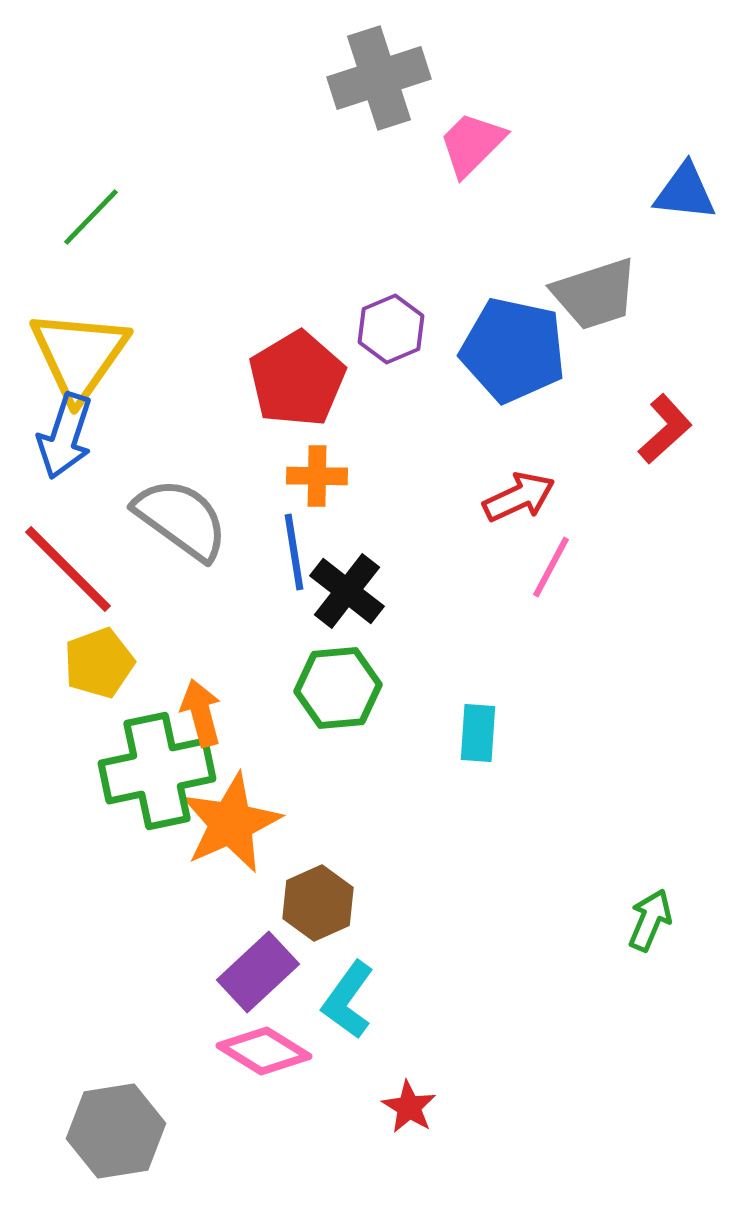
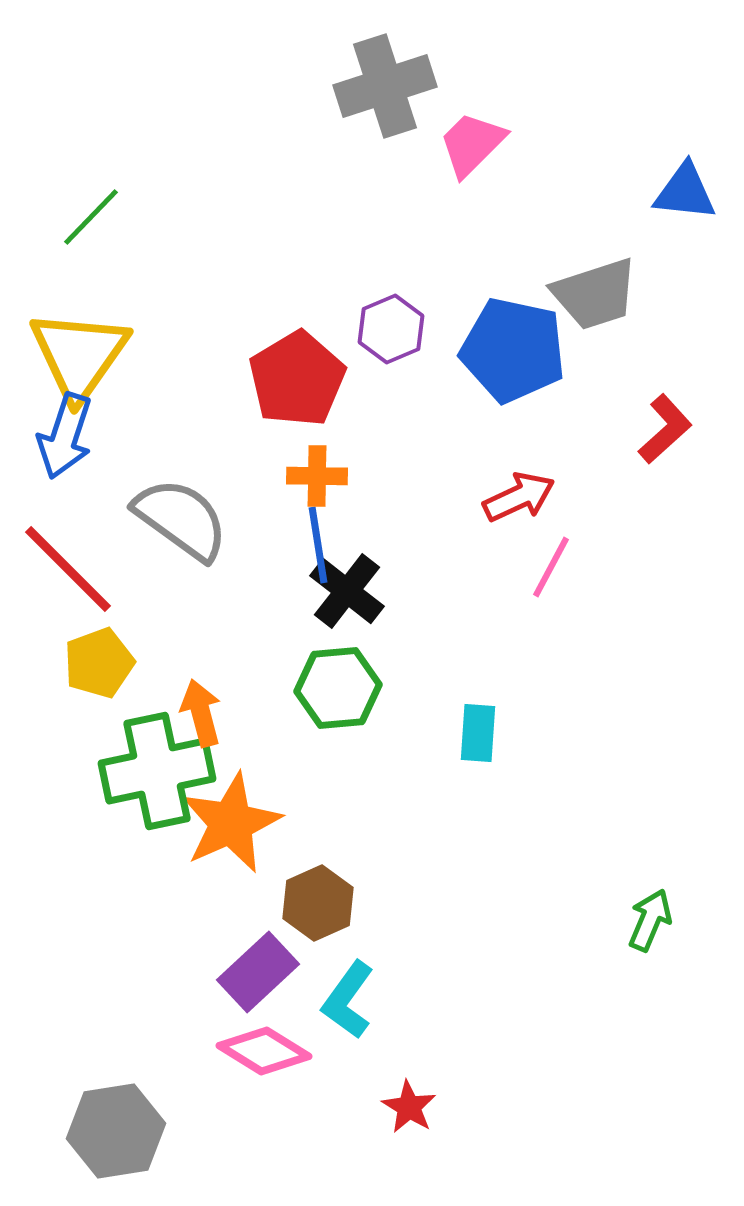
gray cross: moved 6 px right, 8 px down
blue line: moved 24 px right, 7 px up
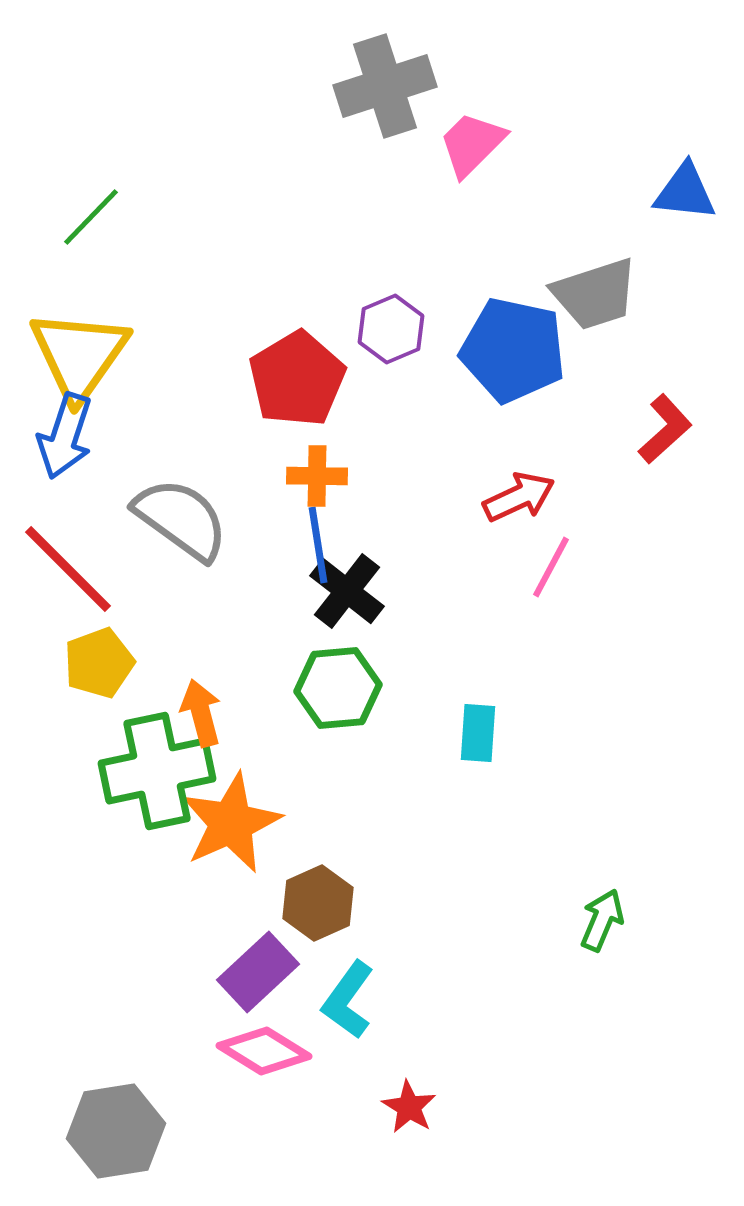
green arrow: moved 48 px left
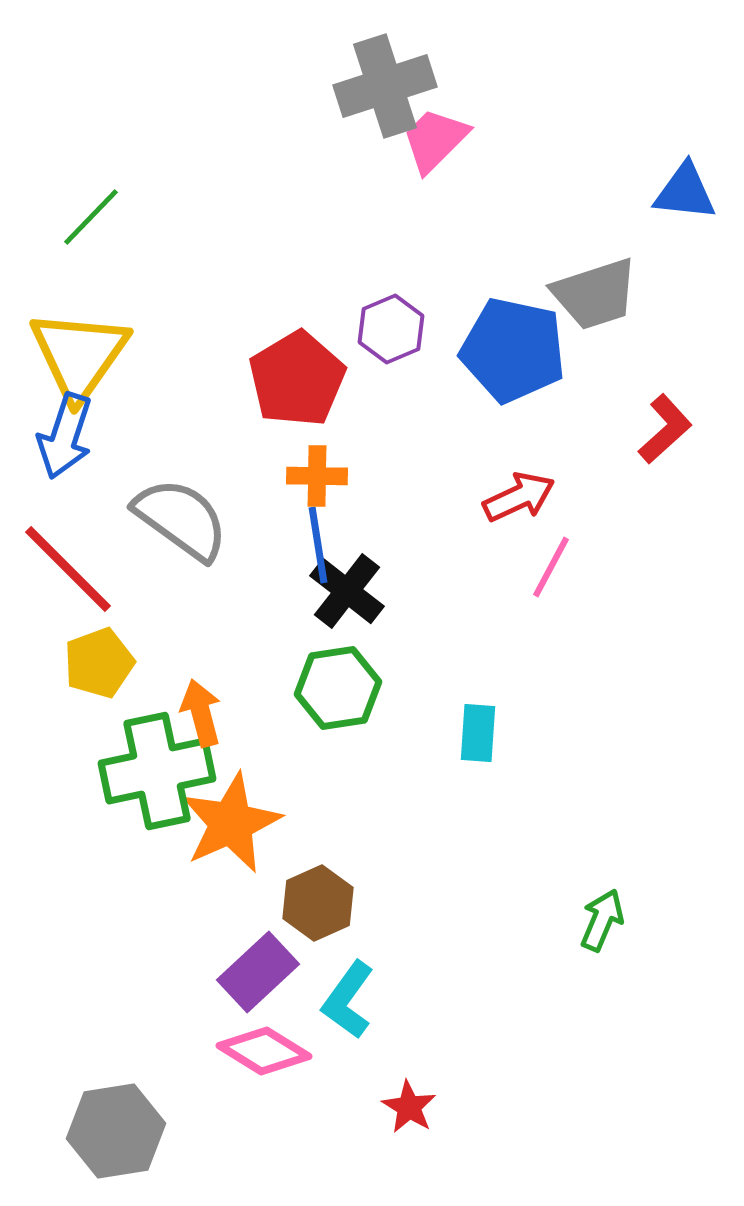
pink trapezoid: moved 37 px left, 4 px up
green hexagon: rotated 4 degrees counterclockwise
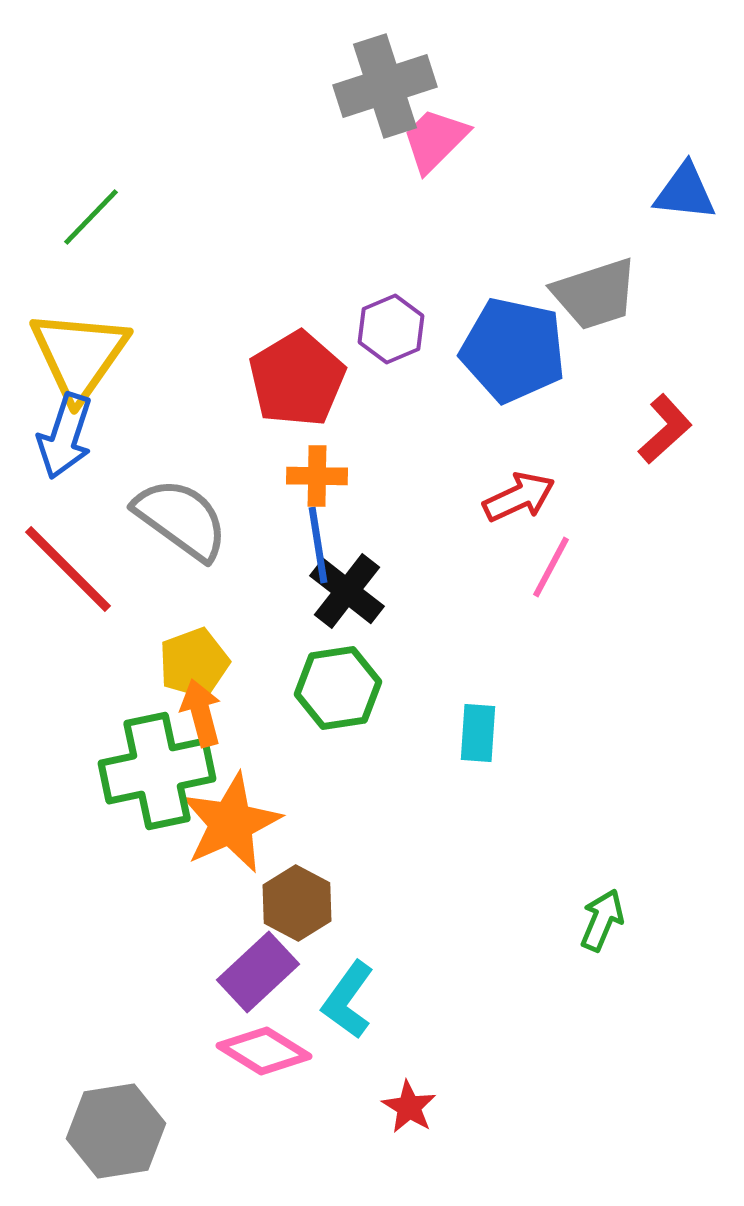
yellow pentagon: moved 95 px right
brown hexagon: moved 21 px left; rotated 8 degrees counterclockwise
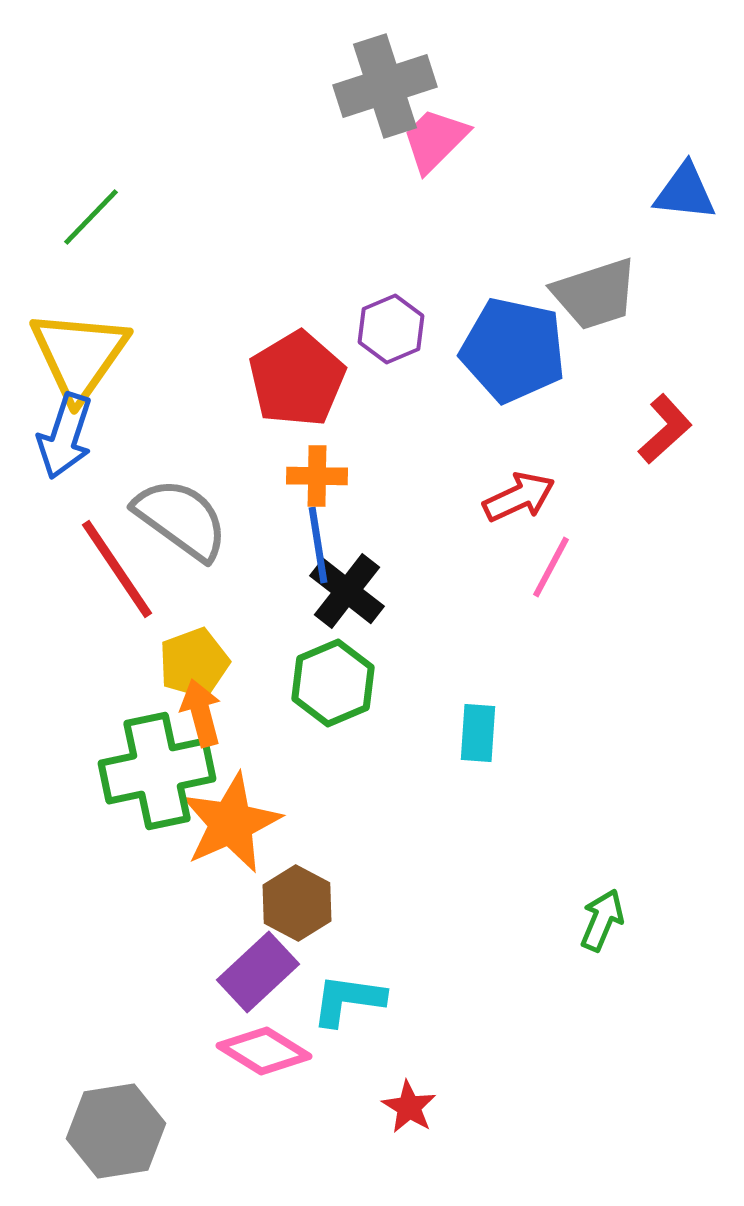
red line: moved 49 px right; rotated 11 degrees clockwise
green hexagon: moved 5 px left, 5 px up; rotated 14 degrees counterclockwise
cyan L-shape: rotated 62 degrees clockwise
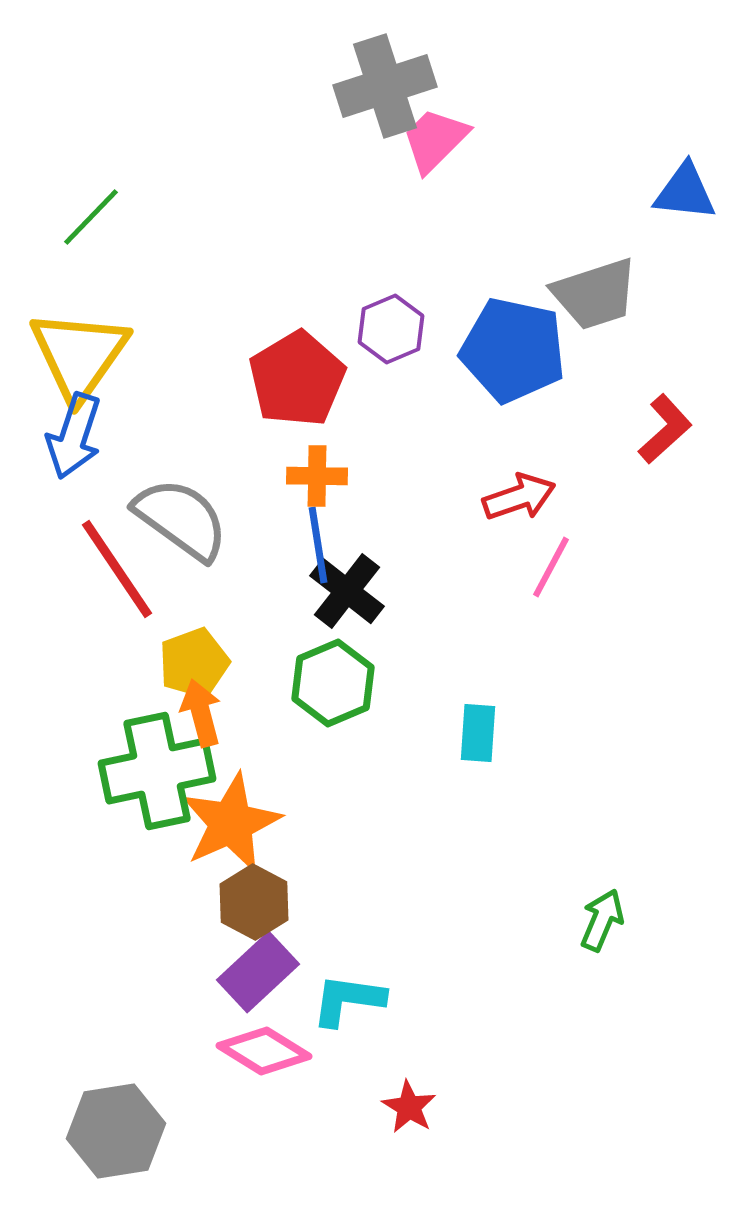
blue arrow: moved 9 px right
red arrow: rotated 6 degrees clockwise
brown hexagon: moved 43 px left, 1 px up
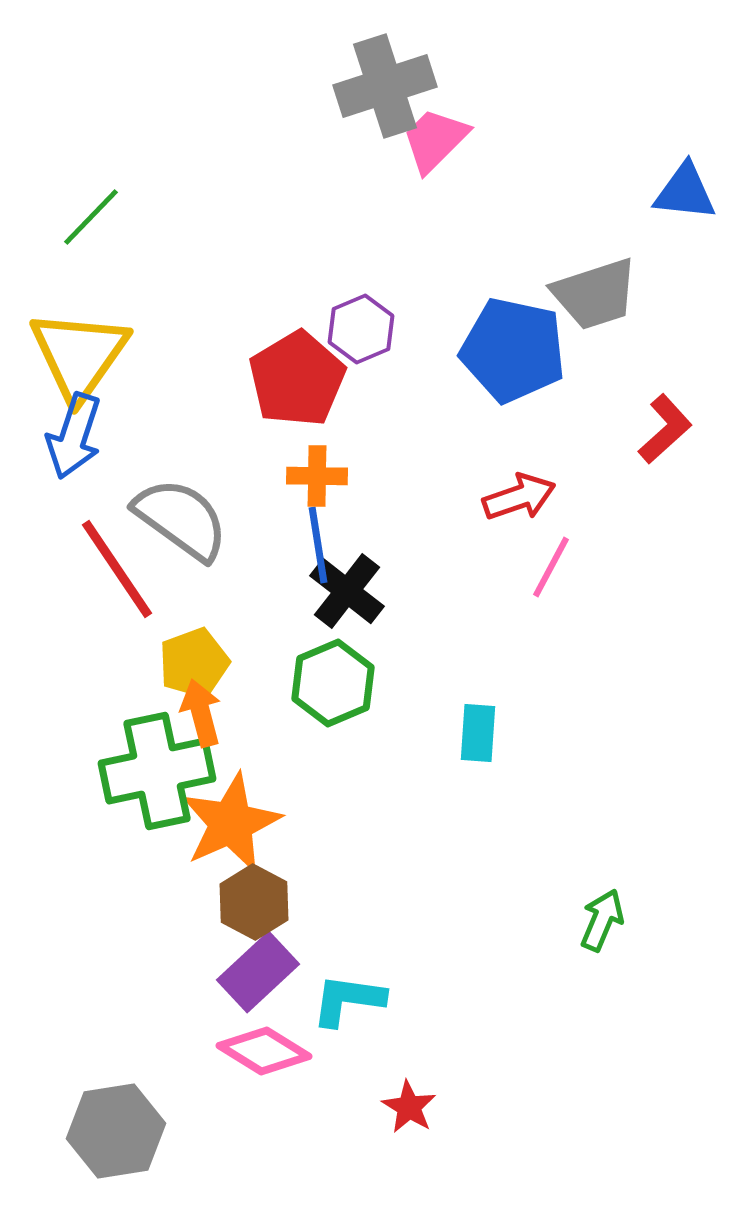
purple hexagon: moved 30 px left
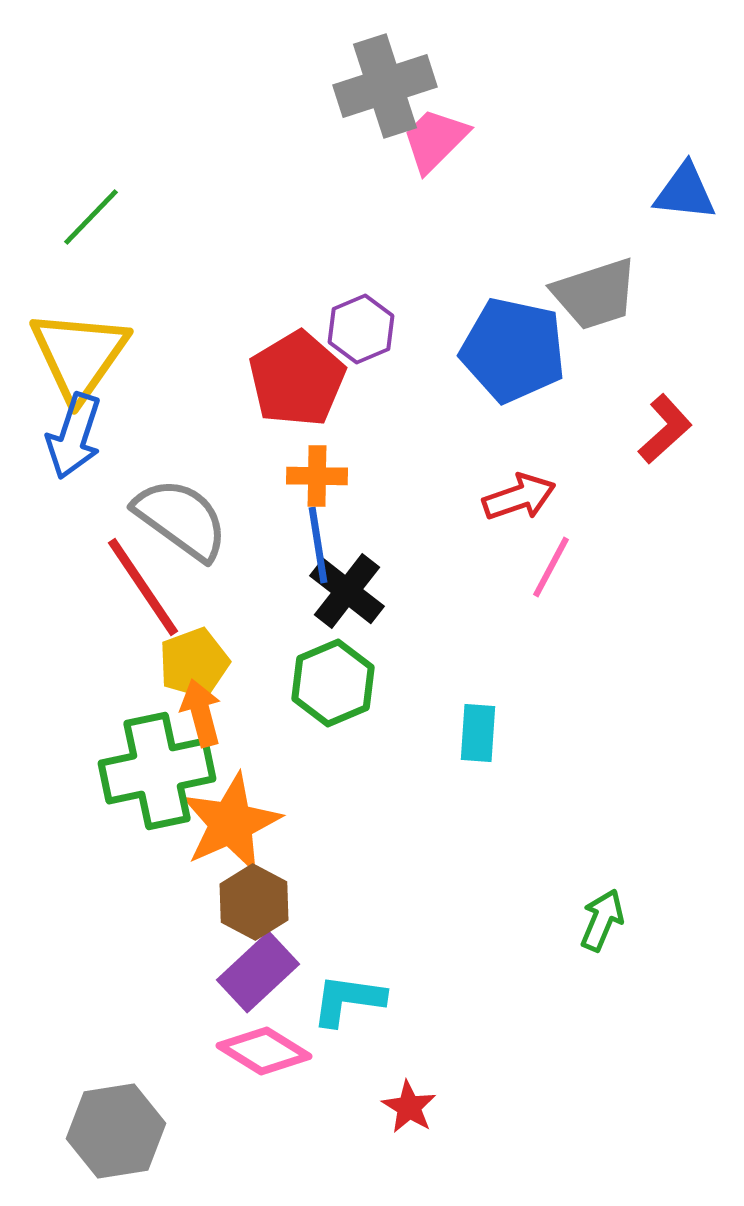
red line: moved 26 px right, 18 px down
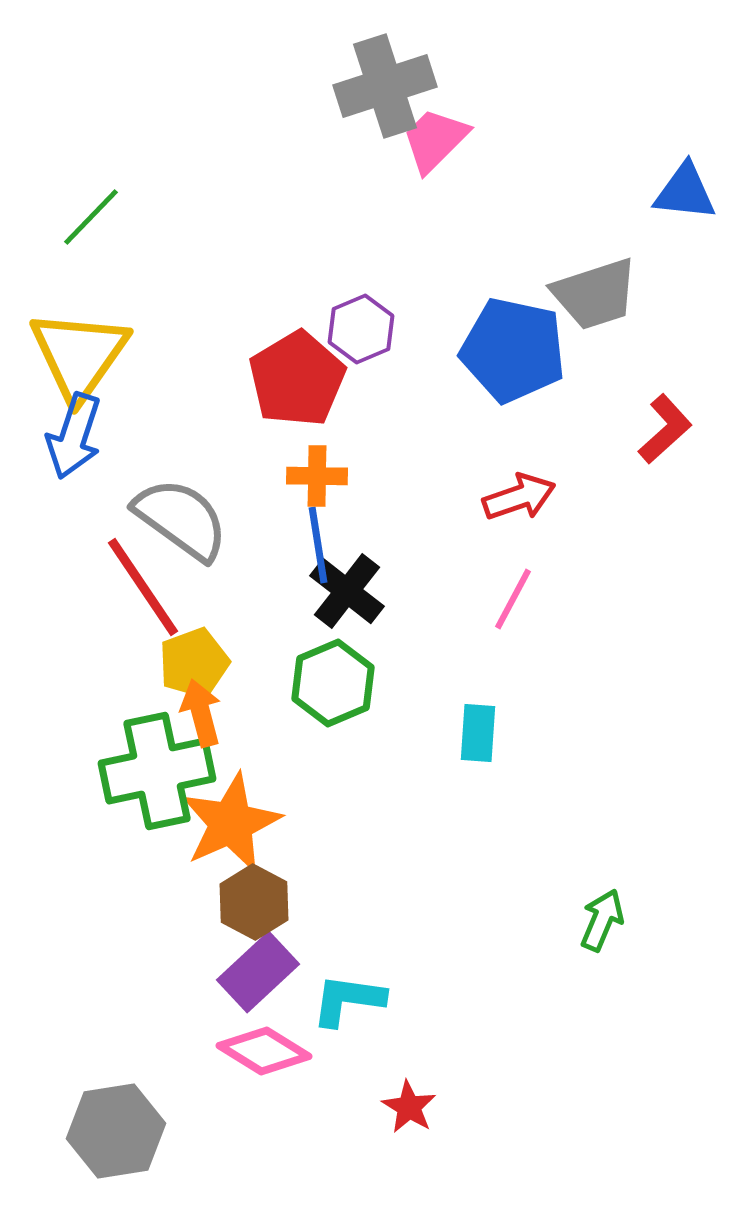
pink line: moved 38 px left, 32 px down
